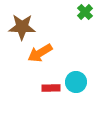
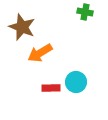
green cross: rotated 35 degrees counterclockwise
brown star: rotated 20 degrees clockwise
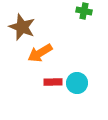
green cross: moved 1 px left, 1 px up
cyan circle: moved 1 px right, 1 px down
red rectangle: moved 2 px right, 6 px up
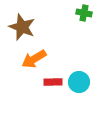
green cross: moved 2 px down
orange arrow: moved 6 px left, 6 px down
cyan circle: moved 2 px right, 1 px up
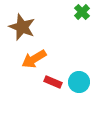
green cross: moved 2 px left, 1 px up; rotated 35 degrees clockwise
red rectangle: rotated 24 degrees clockwise
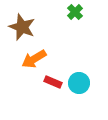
green cross: moved 7 px left
cyan circle: moved 1 px down
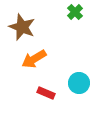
red rectangle: moved 7 px left, 11 px down
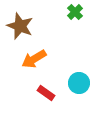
brown star: moved 2 px left, 1 px up
red rectangle: rotated 12 degrees clockwise
